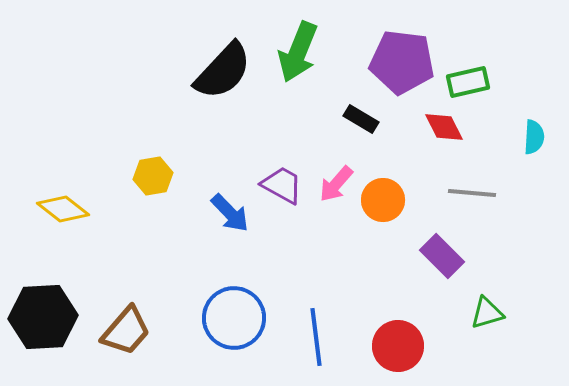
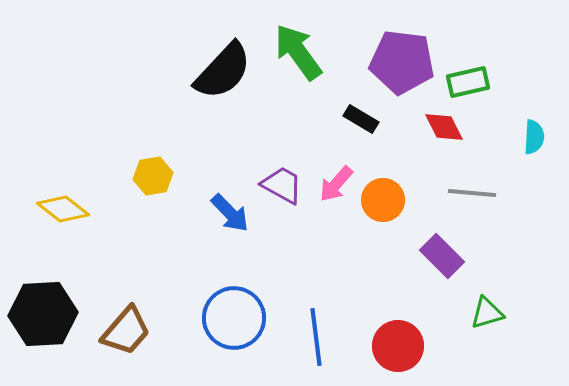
green arrow: rotated 122 degrees clockwise
black hexagon: moved 3 px up
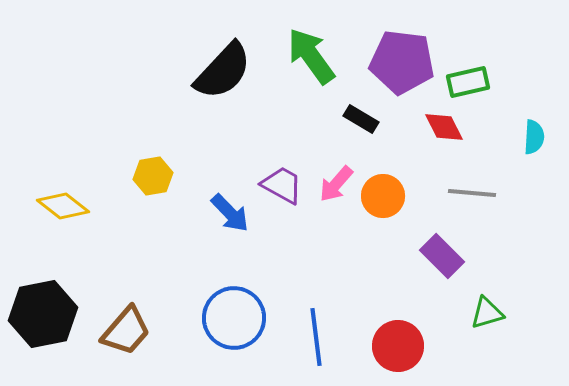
green arrow: moved 13 px right, 4 px down
orange circle: moved 4 px up
yellow diamond: moved 3 px up
black hexagon: rotated 8 degrees counterclockwise
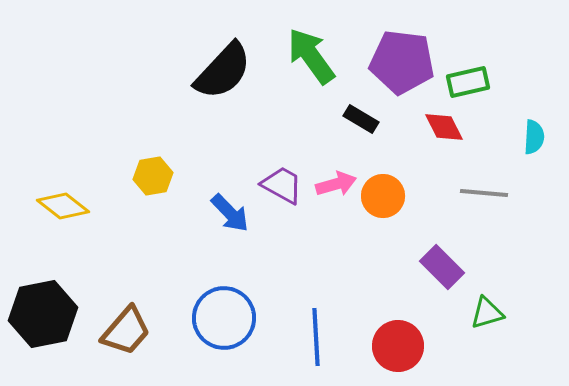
pink arrow: rotated 147 degrees counterclockwise
gray line: moved 12 px right
purple rectangle: moved 11 px down
blue circle: moved 10 px left
blue line: rotated 4 degrees clockwise
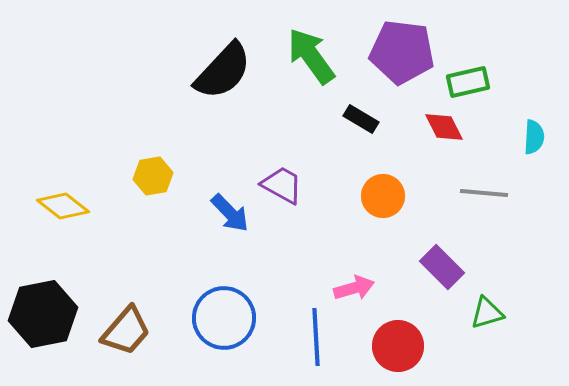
purple pentagon: moved 10 px up
pink arrow: moved 18 px right, 104 px down
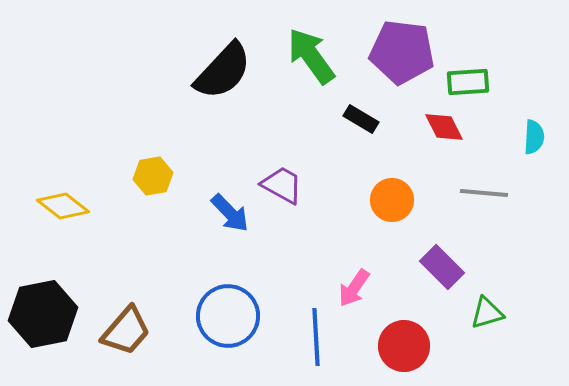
green rectangle: rotated 9 degrees clockwise
orange circle: moved 9 px right, 4 px down
pink arrow: rotated 141 degrees clockwise
blue circle: moved 4 px right, 2 px up
red circle: moved 6 px right
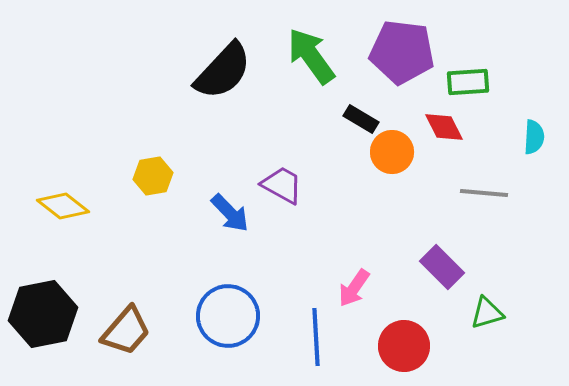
orange circle: moved 48 px up
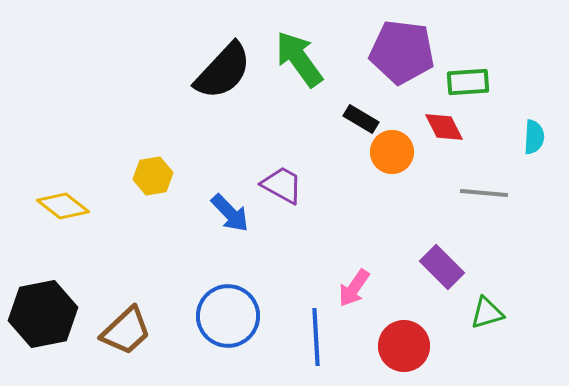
green arrow: moved 12 px left, 3 px down
brown trapezoid: rotated 6 degrees clockwise
